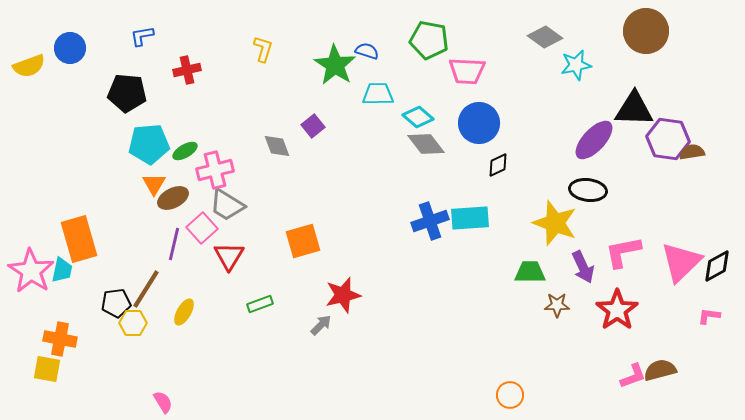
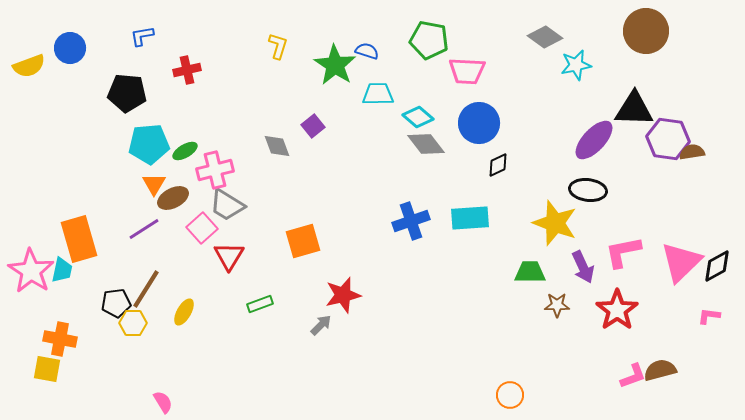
yellow L-shape at (263, 49): moved 15 px right, 3 px up
blue cross at (430, 221): moved 19 px left
purple line at (174, 244): moved 30 px left, 15 px up; rotated 44 degrees clockwise
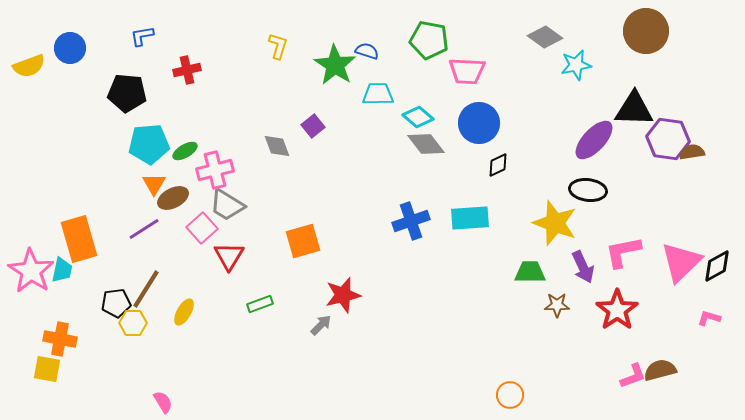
pink L-shape at (709, 316): moved 2 px down; rotated 10 degrees clockwise
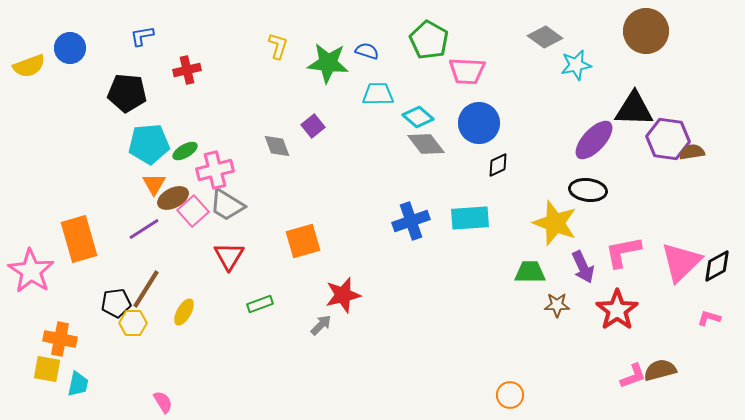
green pentagon at (429, 40): rotated 18 degrees clockwise
green star at (335, 65): moved 7 px left, 2 px up; rotated 27 degrees counterclockwise
pink square at (202, 228): moved 9 px left, 17 px up
cyan trapezoid at (62, 270): moved 16 px right, 114 px down
